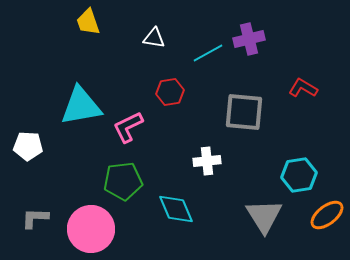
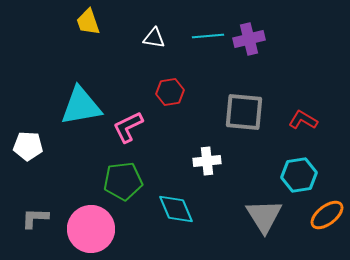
cyan line: moved 17 px up; rotated 24 degrees clockwise
red L-shape: moved 32 px down
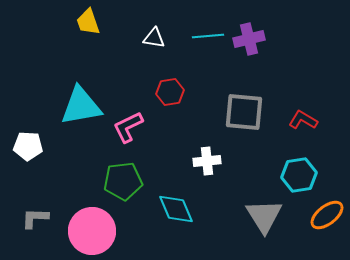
pink circle: moved 1 px right, 2 px down
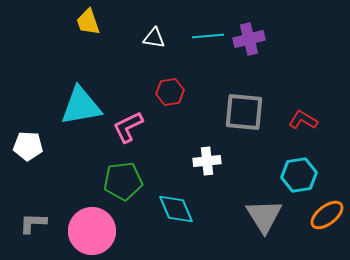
gray L-shape: moved 2 px left, 5 px down
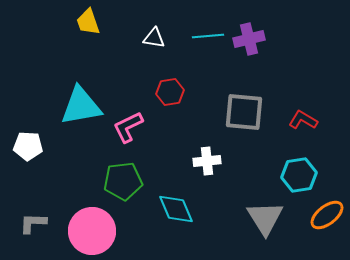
gray triangle: moved 1 px right, 2 px down
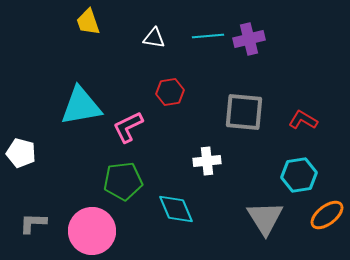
white pentagon: moved 7 px left, 7 px down; rotated 12 degrees clockwise
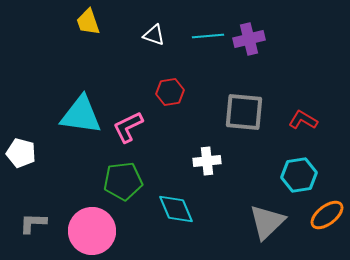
white triangle: moved 3 px up; rotated 10 degrees clockwise
cyan triangle: moved 9 px down; rotated 18 degrees clockwise
gray triangle: moved 2 px right, 4 px down; rotated 18 degrees clockwise
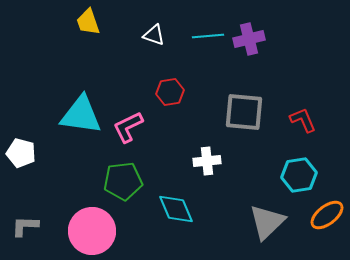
red L-shape: rotated 36 degrees clockwise
gray L-shape: moved 8 px left, 3 px down
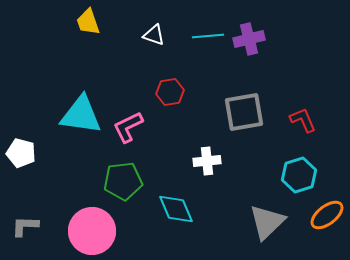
gray square: rotated 15 degrees counterclockwise
cyan hexagon: rotated 8 degrees counterclockwise
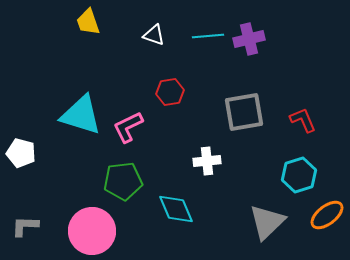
cyan triangle: rotated 9 degrees clockwise
